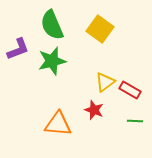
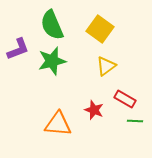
yellow triangle: moved 1 px right, 16 px up
red rectangle: moved 5 px left, 9 px down
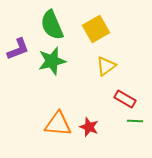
yellow square: moved 4 px left; rotated 24 degrees clockwise
red star: moved 5 px left, 17 px down
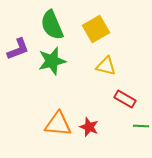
yellow triangle: rotated 50 degrees clockwise
green line: moved 6 px right, 5 px down
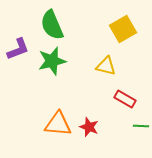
yellow square: moved 27 px right
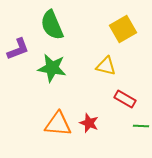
green star: moved 7 px down; rotated 24 degrees clockwise
red star: moved 4 px up
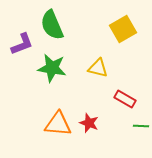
purple L-shape: moved 4 px right, 5 px up
yellow triangle: moved 8 px left, 2 px down
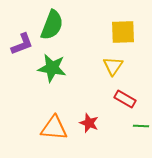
green semicircle: rotated 136 degrees counterclockwise
yellow square: moved 3 px down; rotated 28 degrees clockwise
yellow triangle: moved 15 px right, 2 px up; rotated 50 degrees clockwise
orange triangle: moved 4 px left, 4 px down
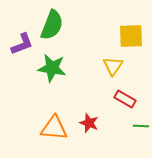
yellow square: moved 8 px right, 4 px down
